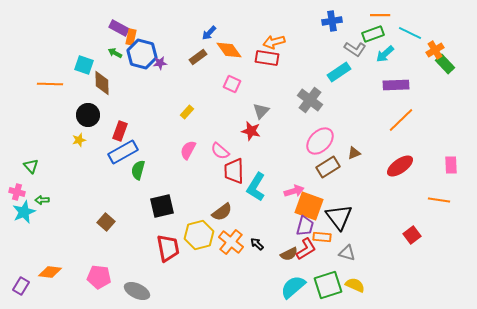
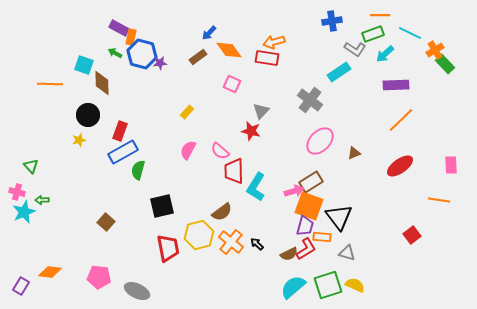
brown rectangle at (328, 167): moved 17 px left, 15 px down
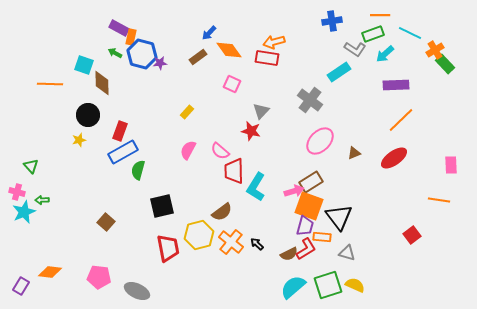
red ellipse at (400, 166): moved 6 px left, 8 px up
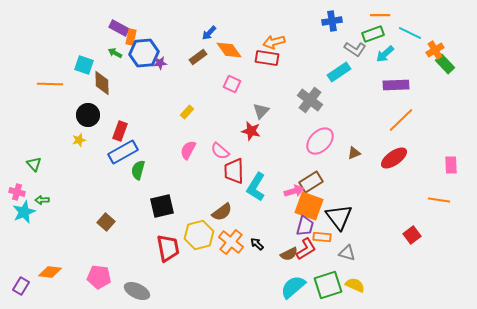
blue hexagon at (142, 54): moved 2 px right, 1 px up; rotated 20 degrees counterclockwise
green triangle at (31, 166): moved 3 px right, 2 px up
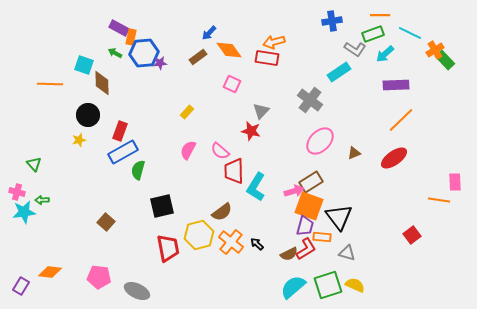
green rectangle at (445, 64): moved 4 px up
pink rectangle at (451, 165): moved 4 px right, 17 px down
cyan star at (24, 212): rotated 15 degrees clockwise
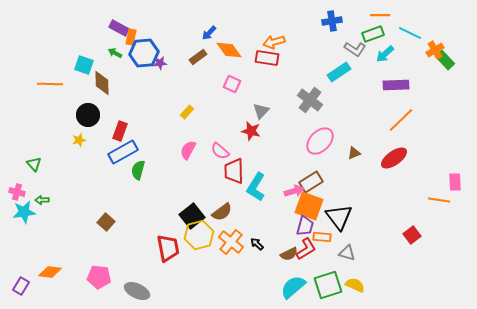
black square at (162, 206): moved 30 px right, 10 px down; rotated 25 degrees counterclockwise
